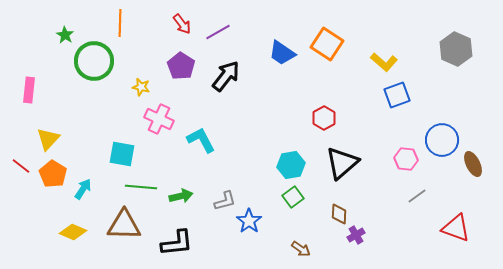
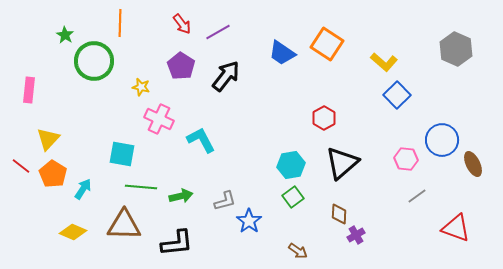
blue square: rotated 24 degrees counterclockwise
brown arrow: moved 3 px left, 2 px down
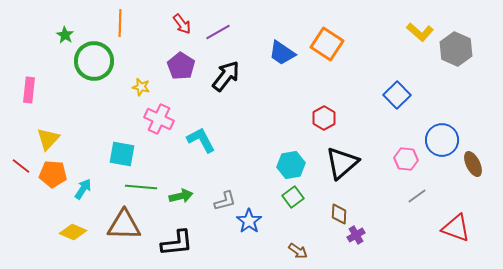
yellow L-shape: moved 36 px right, 30 px up
orange pentagon: rotated 28 degrees counterclockwise
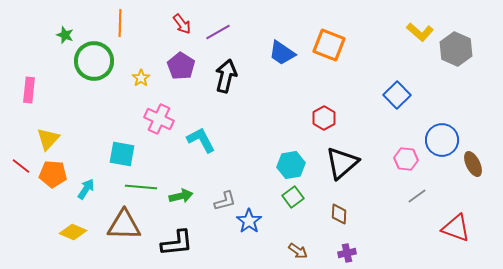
green star: rotated 12 degrees counterclockwise
orange square: moved 2 px right, 1 px down; rotated 12 degrees counterclockwise
black arrow: rotated 24 degrees counterclockwise
yellow star: moved 9 px up; rotated 24 degrees clockwise
cyan arrow: moved 3 px right
purple cross: moved 9 px left, 18 px down; rotated 18 degrees clockwise
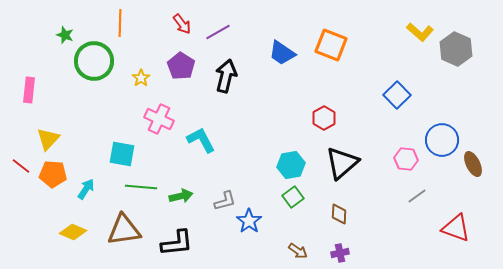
orange square: moved 2 px right
brown triangle: moved 5 px down; rotated 9 degrees counterclockwise
purple cross: moved 7 px left
